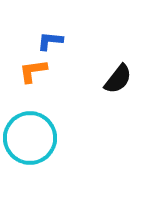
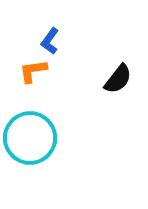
blue L-shape: rotated 60 degrees counterclockwise
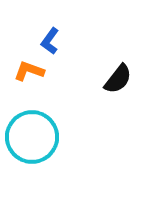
orange L-shape: moved 4 px left; rotated 28 degrees clockwise
cyan circle: moved 2 px right, 1 px up
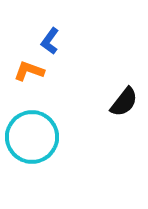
black semicircle: moved 6 px right, 23 px down
